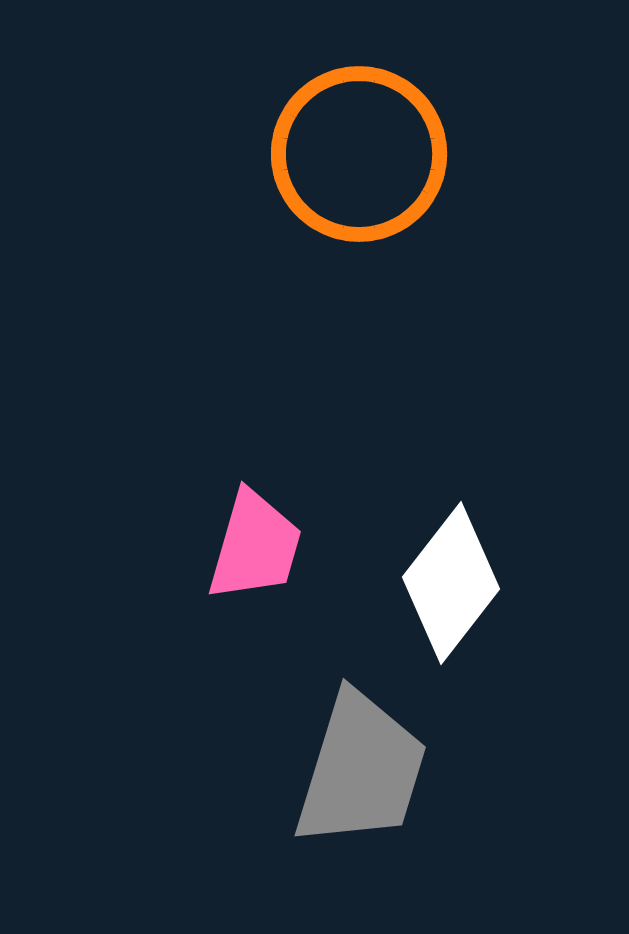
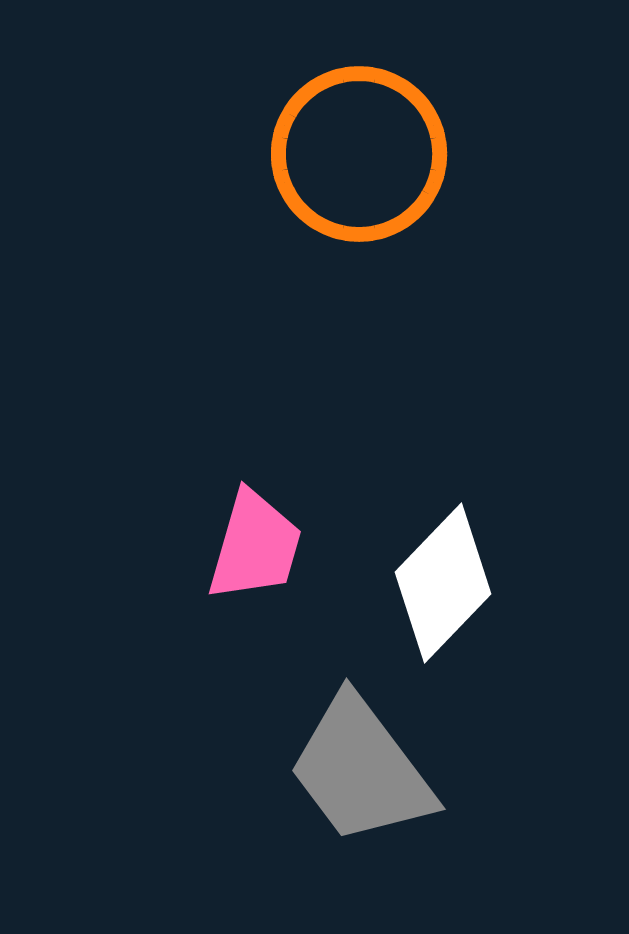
white diamond: moved 8 px left; rotated 6 degrees clockwise
gray trapezoid: rotated 126 degrees clockwise
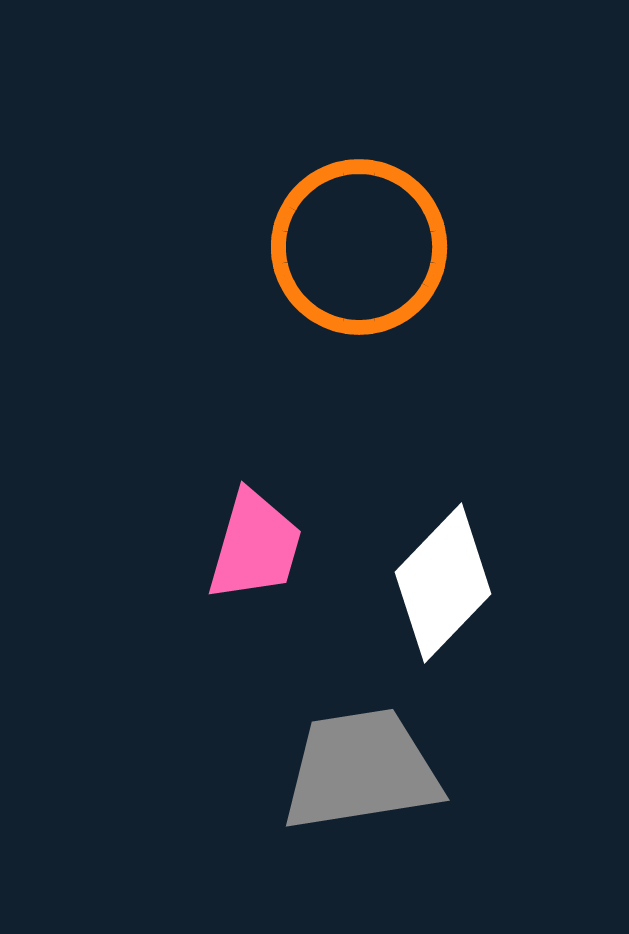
orange circle: moved 93 px down
gray trapezoid: rotated 118 degrees clockwise
